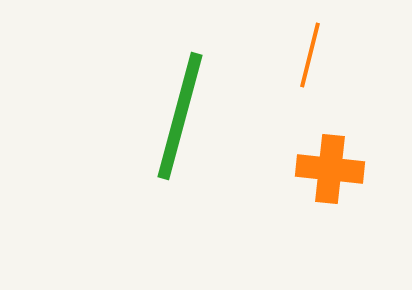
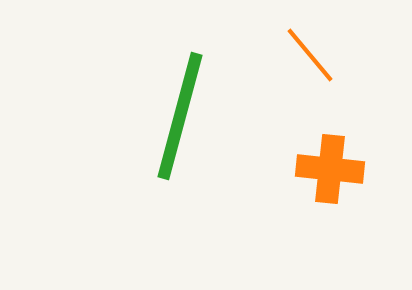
orange line: rotated 54 degrees counterclockwise
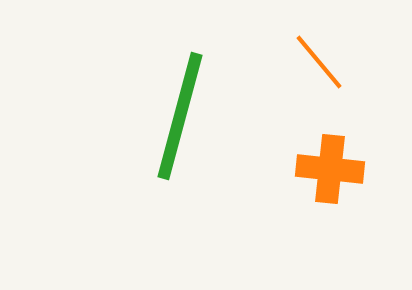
orange line: moved 9 px right, 7 px down
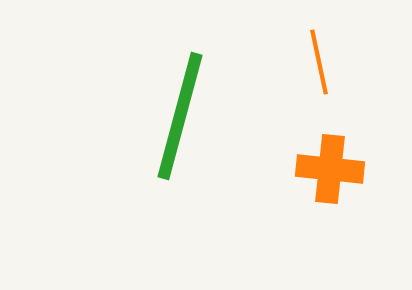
orange line: rotated 28 degrees clockwise
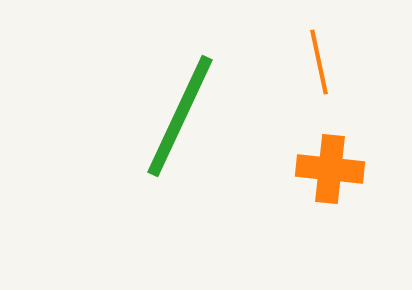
green line: rotated 10 degrees clockwise
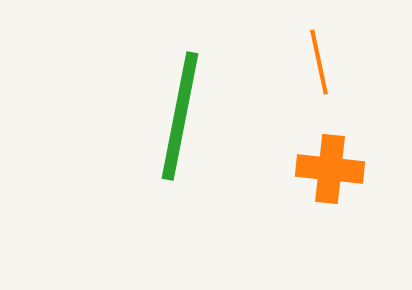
green line: rotated 14 degrees counterclockwise
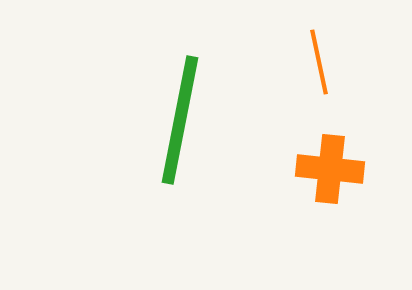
green line: moved 4 px down
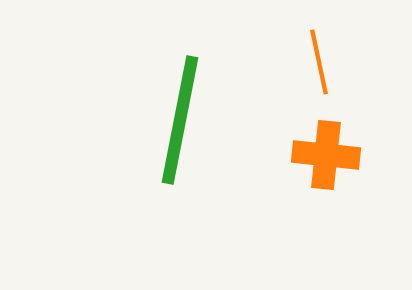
orange cross: moved 4 px left, 14 px up
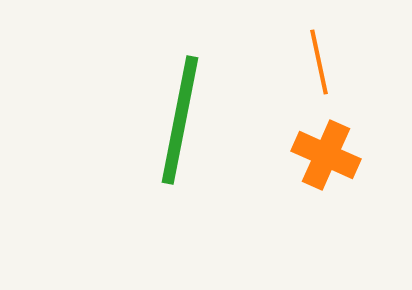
orange cross: rotated 18 degrees clockwise
